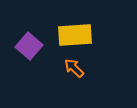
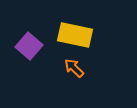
yellow rectangle: rotated 16 degrees clockwise
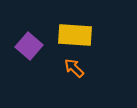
yellow rectangle: rotated 8 degrees counterclockwise
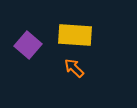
purple square: moved 1 px left, 1 px up
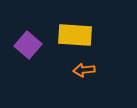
orange arrow: moved 10 px right, 2 px down; rotated 50 degrees counterclockwise
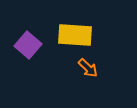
orange arrow: moved 4 px right, 2 px up; rotated 130 degrees counterclockwise
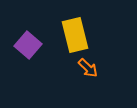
yellow rectangle: rotated 72 degrees clockwise
